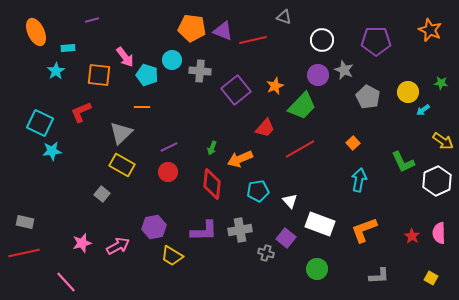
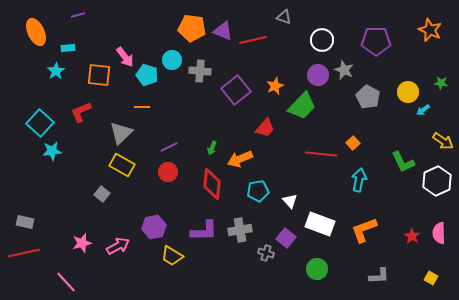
purple line at (92, 20): moved 14 px left, 5 px up
cyan square at (40, 123): rotated 16 degrees clockwise
red line at (300, 149): moved 21 px right, 5 px down; rotated 36 degrees clockwise
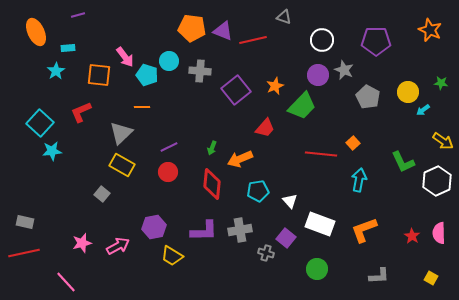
cyan circle at (172, 60): moved 3 px left, 1 px down
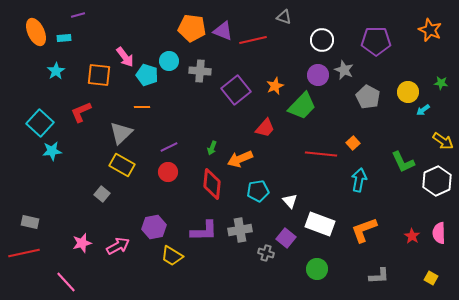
cyan rectangle at (68, 48): moved 4 px left, 10 px up
gray rectangle at (25, 222): moved 5 px right
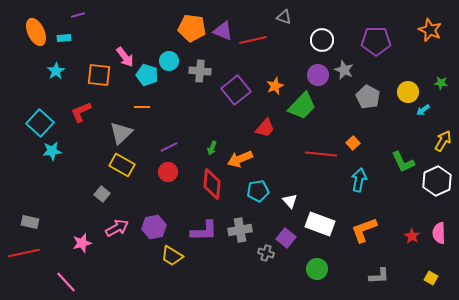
yellow arrow at (443, 141): rotated 95 degrees counterclockwise
pink arrow at (118, 246): moved 1 px left, 18 px up
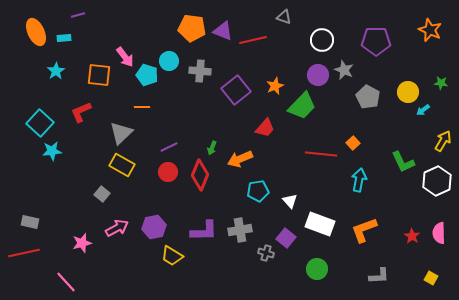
red diamond at (212, 184): moved 12 px left, 9 px up; rotated 16 degrees clockwise
